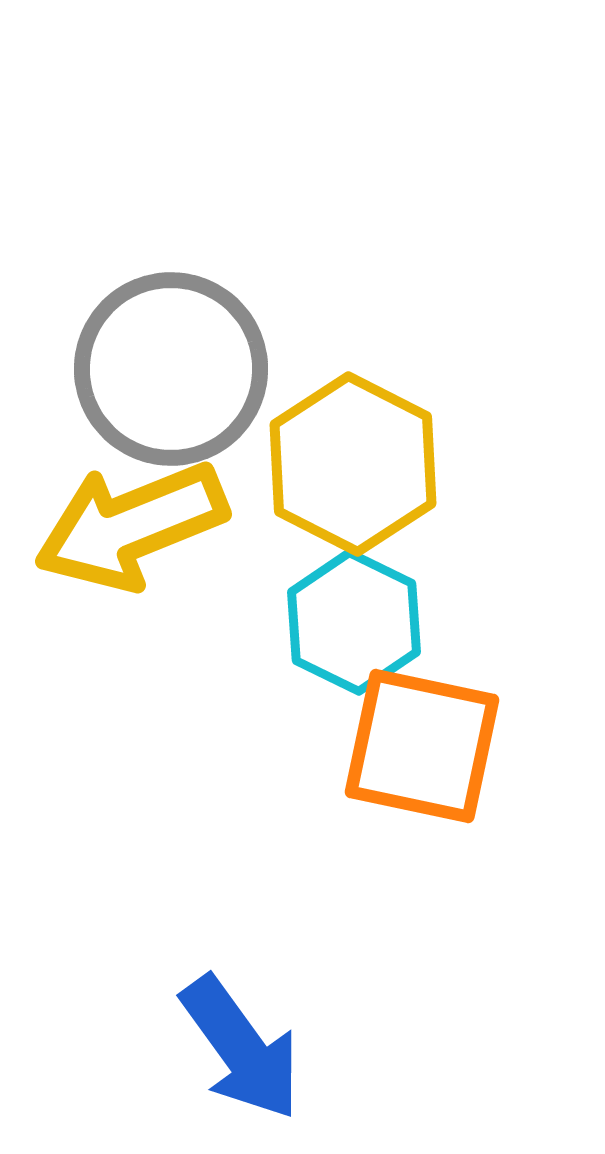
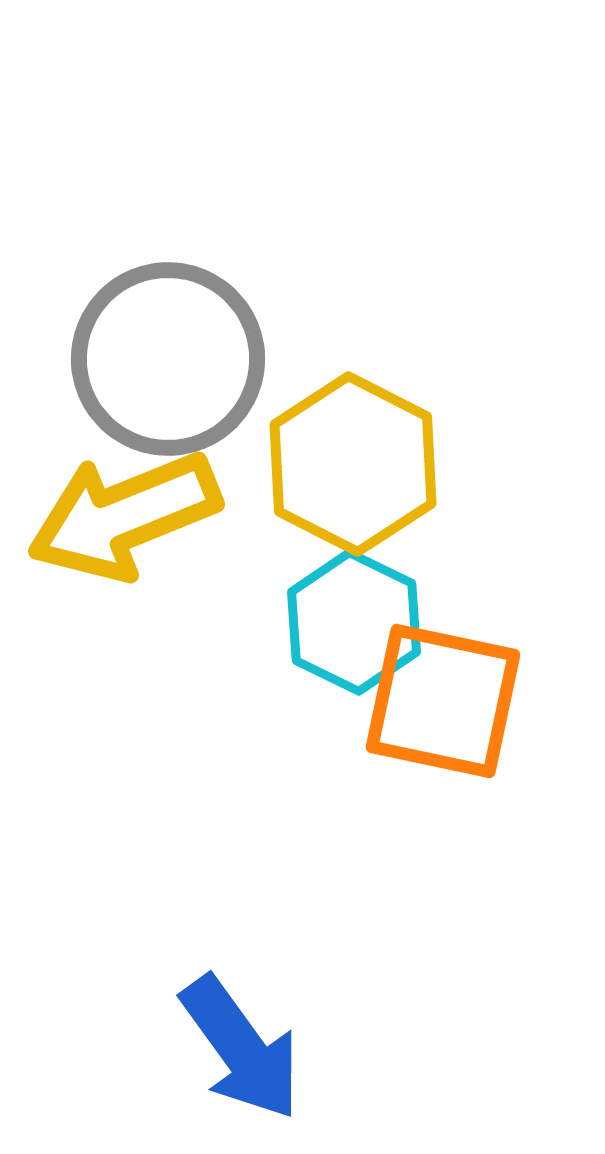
gray circle: moved 3 px left, 10 px up
yellow arrow: moved 7 px left, 10 px up
orange square: moved 21 px right, 45 px up
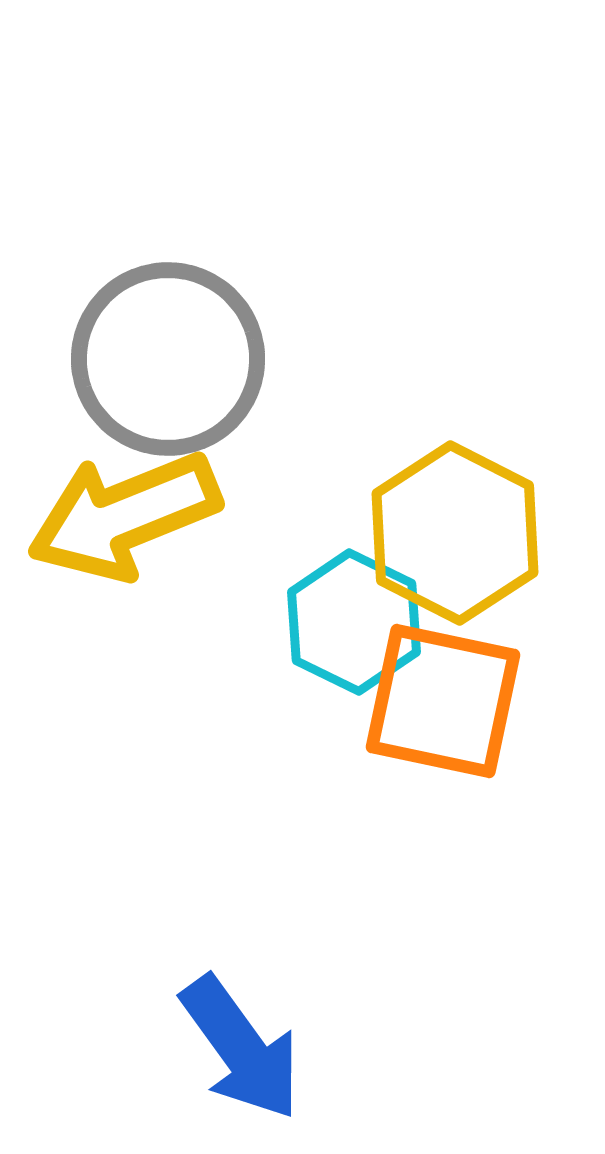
yellow hexagon: moved 102 px right, 69 px down
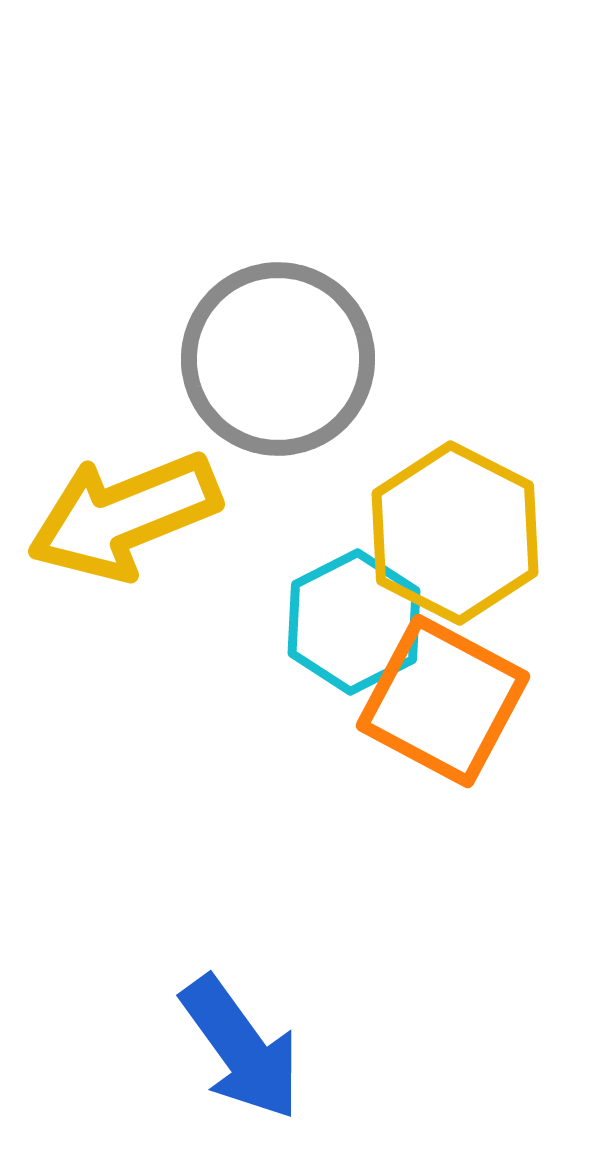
gray circle: moved 110 px right
cyan hexagon: rotated 7 degrees clockwise
orange square: rotated 16 degrees clockwise
